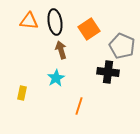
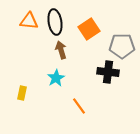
gray pentagon: rotated 25 degrees counterclockwise
orange line: rotated 54 degrees counterclockwise
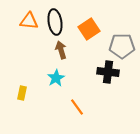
orange line: moved 2 px left, 1 px down
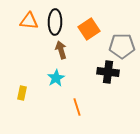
black ellipse: rotated 10 degrees clockwise
orange line: rotated 18 degrees clockwise
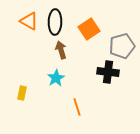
orange triangle: rotated 24 degrees clockwise
gray pentagon: rotated 15 degrees counterclockwise
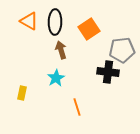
gray pentagon: moved 4 px down; rotated 10 degrees clockwise
